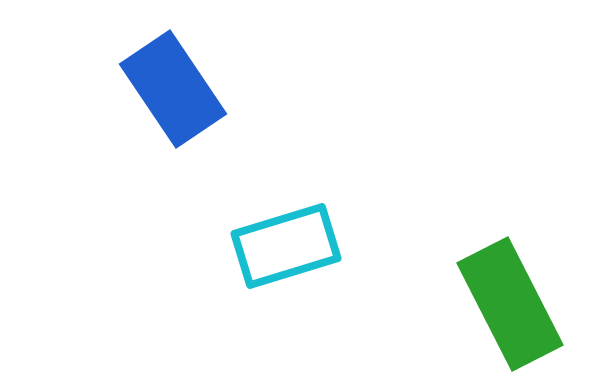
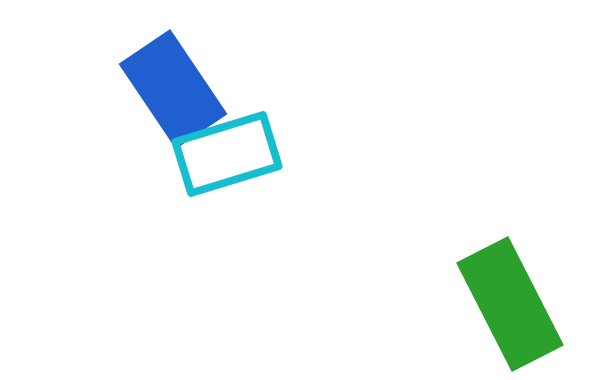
cyan rectangle: moved 59 px left, 92 px up
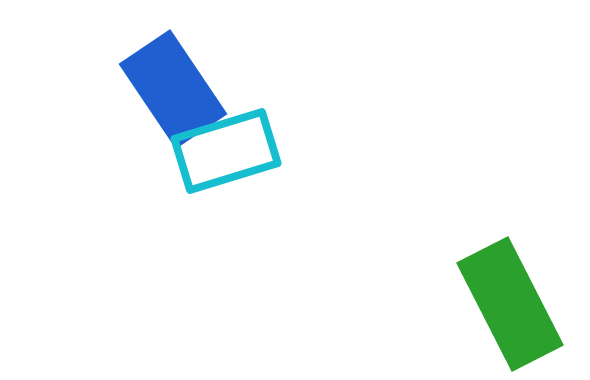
cyan rectangle: moved 1 px left, 3 px up
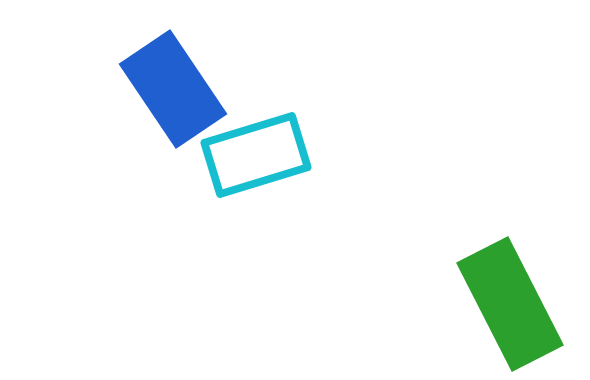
cyan rectangle: moved 30 px right, 4 px down
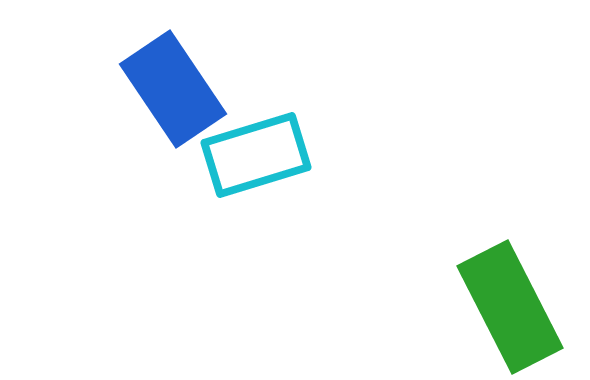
green rectangle: moved 3 px down
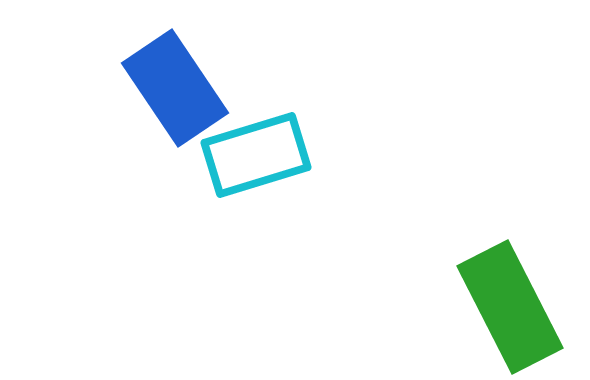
blue rectangle: moved 2 px right, 1 px up
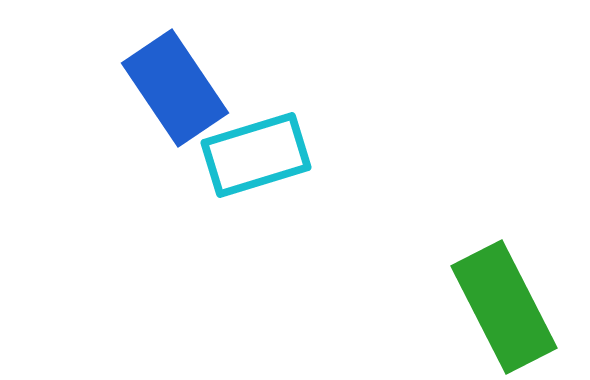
green rectangle: moved 6 px left
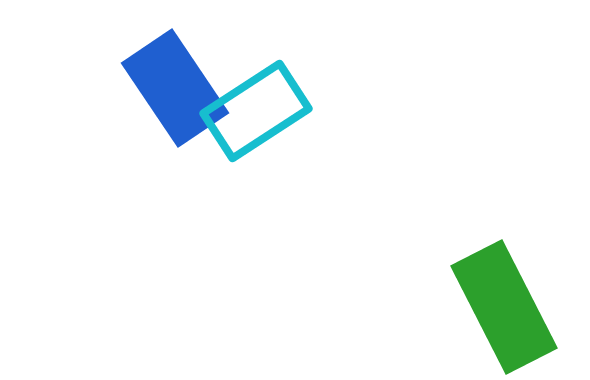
cyan rectangle: moved 44 px up; rotated 16 degrees counterclockwise
